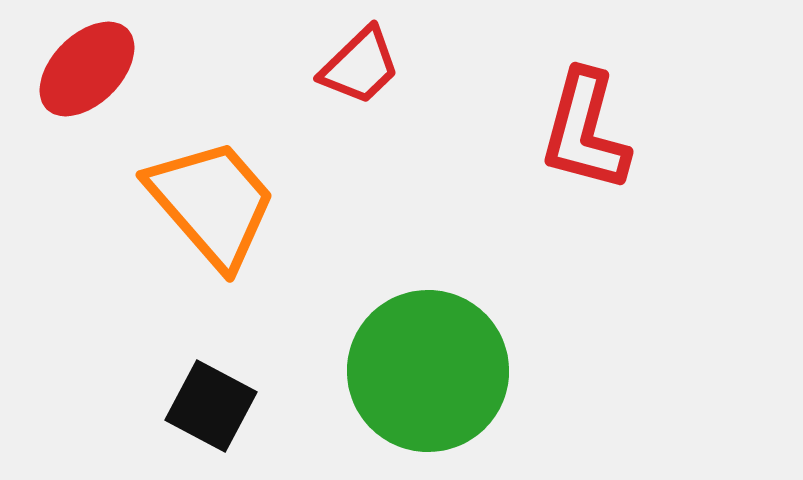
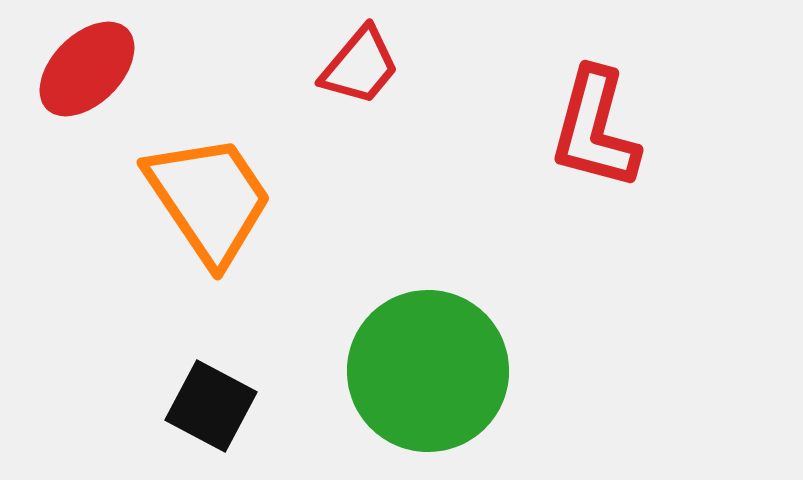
red trapezoid: rotated 6 degrees counterclockwise
red L-shape: moved 10 px right, 2 px up
orange trapezoid: moved 3 px left, 4 px up; rotated 7 degrees clockwise
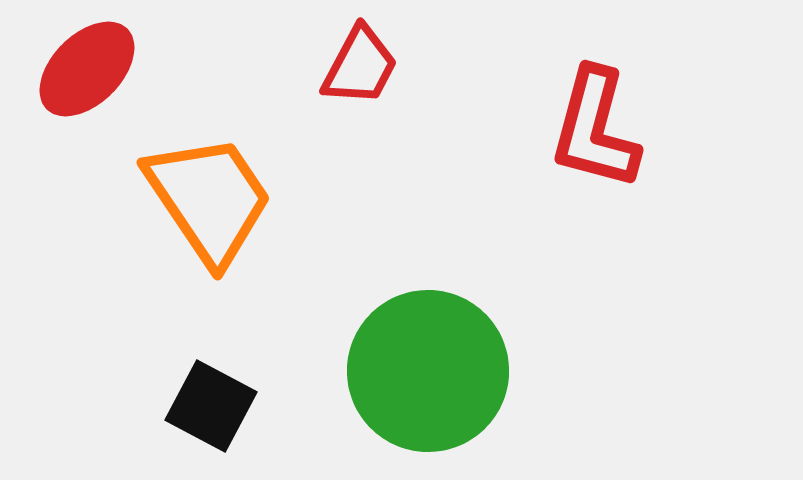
red trapezoid: rotated 12 degrees counterclockwise
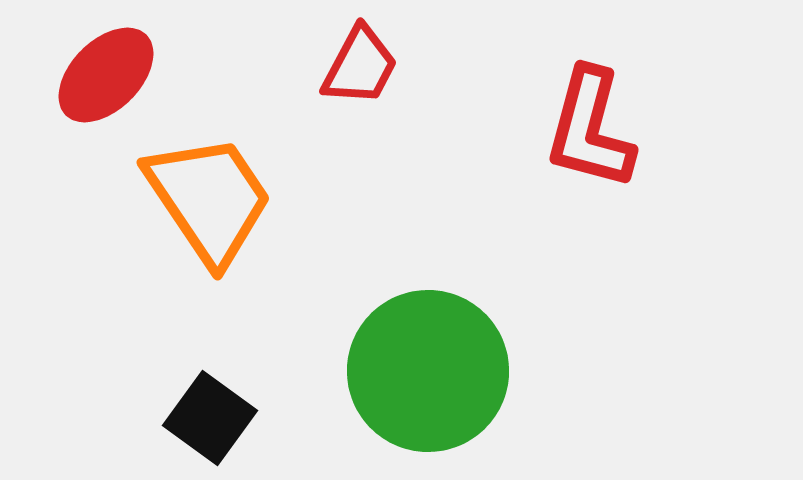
red ellipse: moved 19 px right, 6 px down
red L-shape: moved 5 px left
black square: moved 1 px left, 12 px down; rotated 8 degrees clockwise
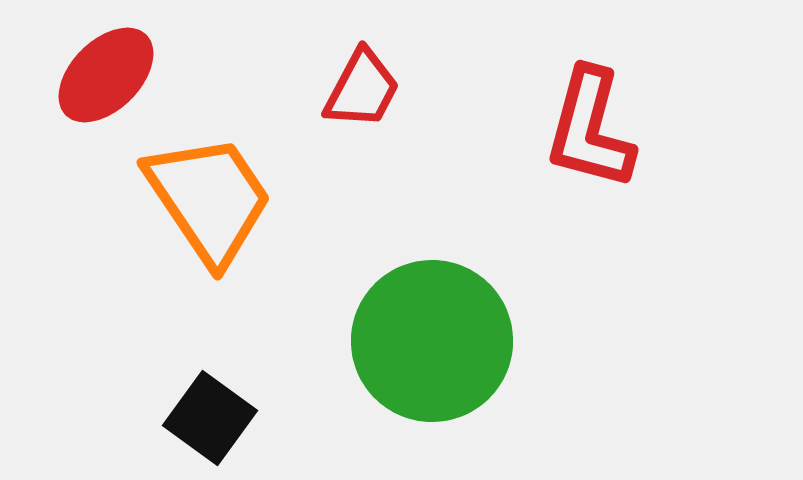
red trapezoid: moved 2 px right, 23 px down
green circle: moved 4 px right, 30 px up
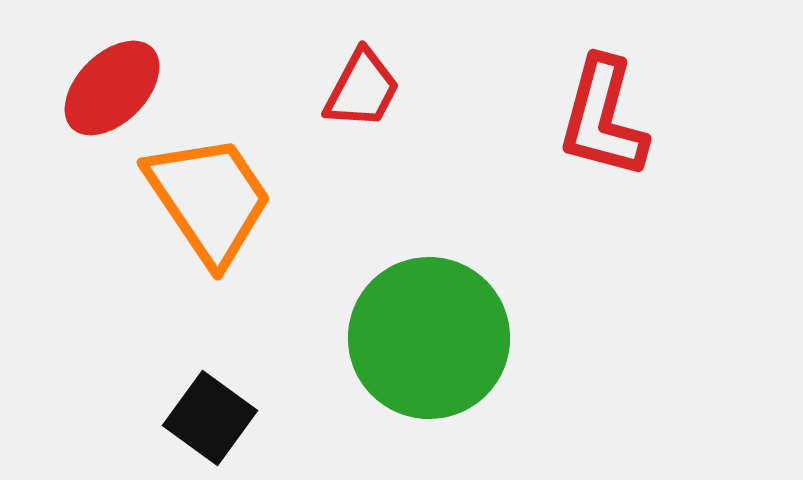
red ellipse: moved 6 px right, 13 px down
red L-shape: moved 13 px right, 11 px up
green circle: moved 3 px left, 3 px up
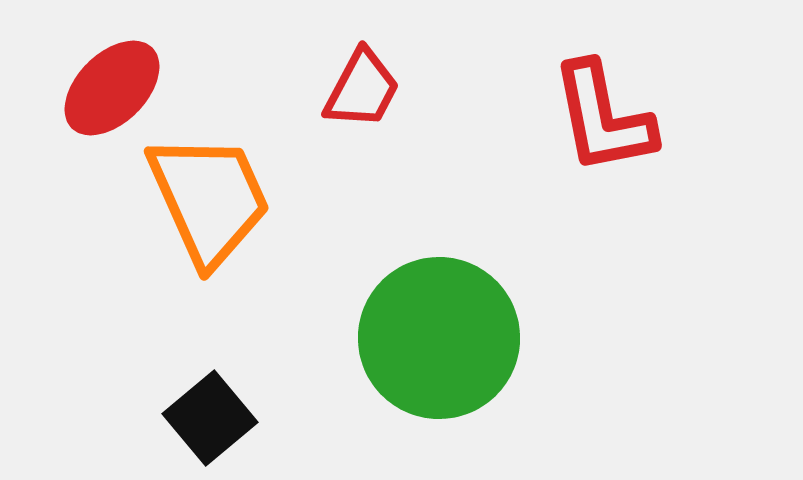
red L-shape: rotated 26 degrees counterclockwise
orange trapezoid: rotated 10 degrees clockwise
green circle: moved 10 px right
black square: rotated 14 degrees clockwise
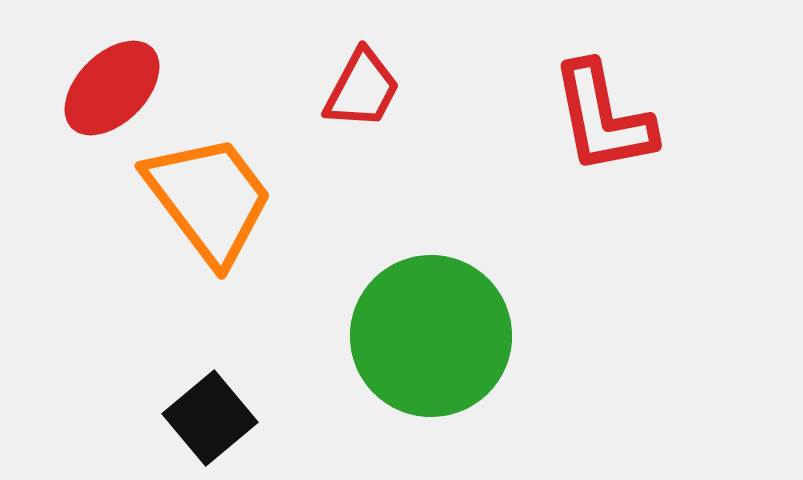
orange trapezoid: rotated 13 degrees counterclockwise
green circle: moved 8 px left, 2 px up
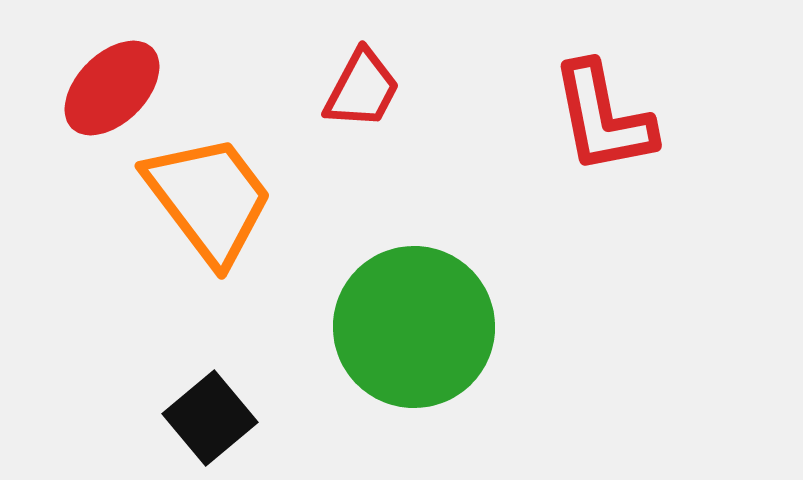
green circle: moved 17 px left, 9 px up
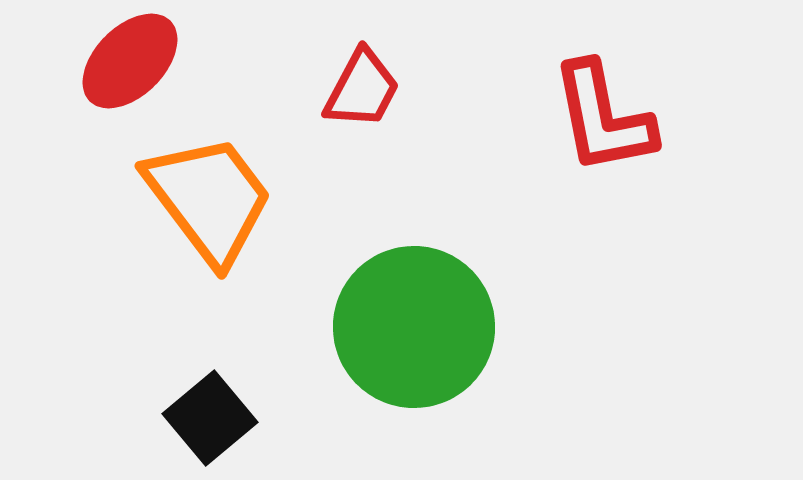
red ellipse: moved 18 px right, 27 px up
